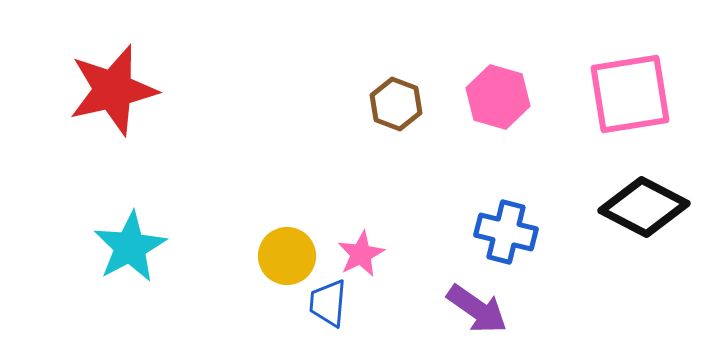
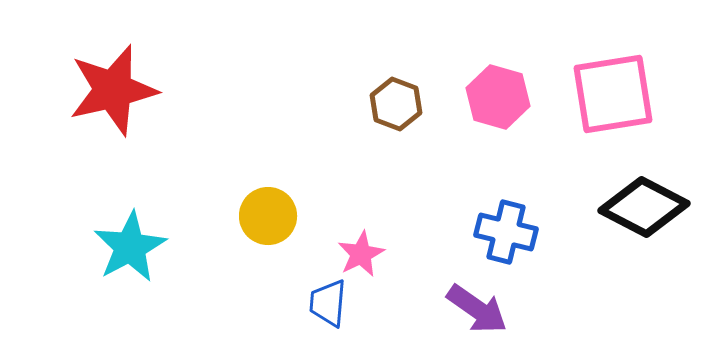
pink square: moved 17 px left
yellow circle: moved 19 px left, 40 px up
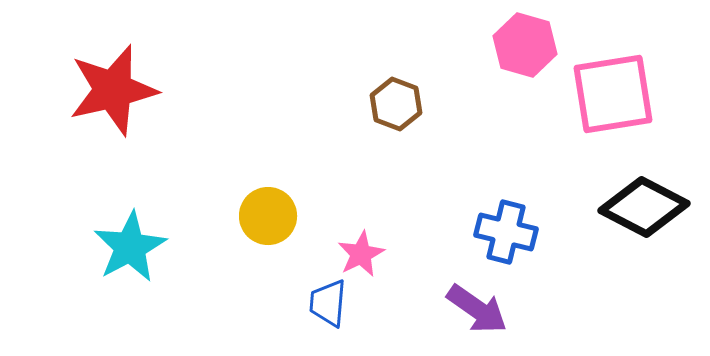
pink hexagon: moved 27 px right, 52 px up
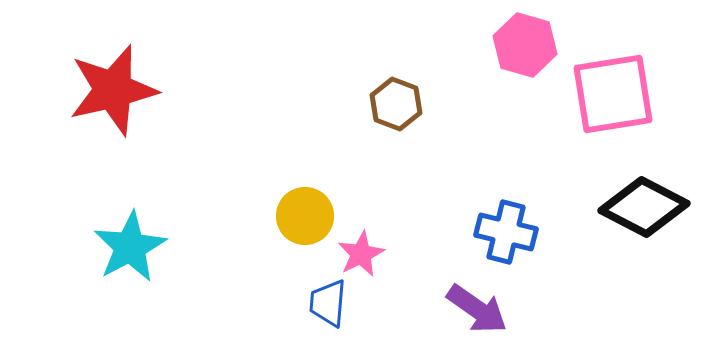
yellow circle: moved 37 px right
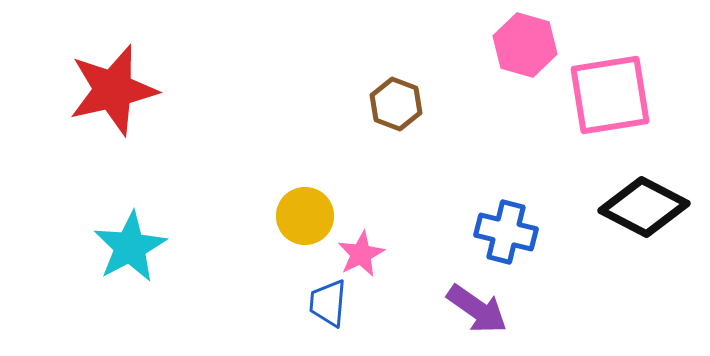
pink square: moved 3 px left, 1 px down
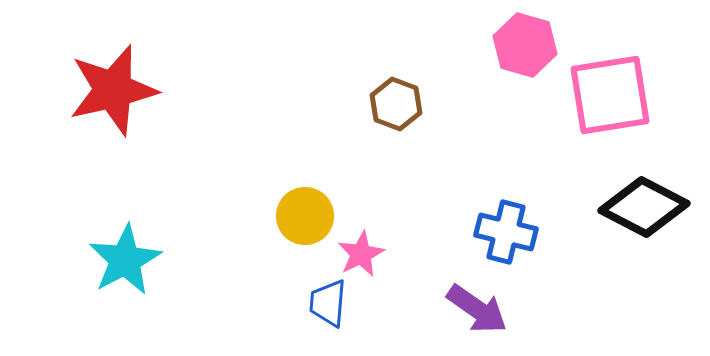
cyan star: moved 5 px left, 13 px down
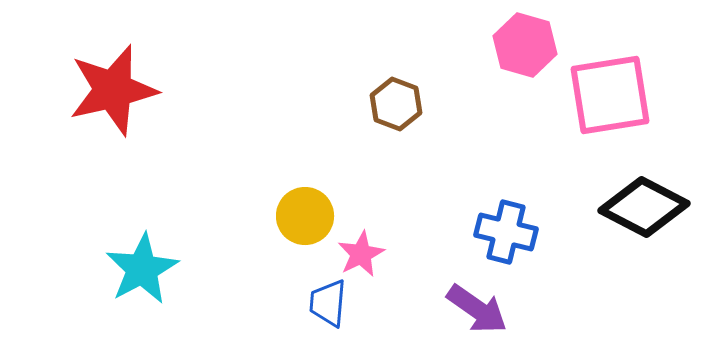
cyan star: moved 17 px right, 9 px down
